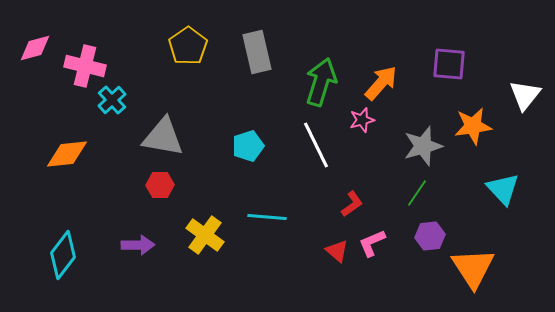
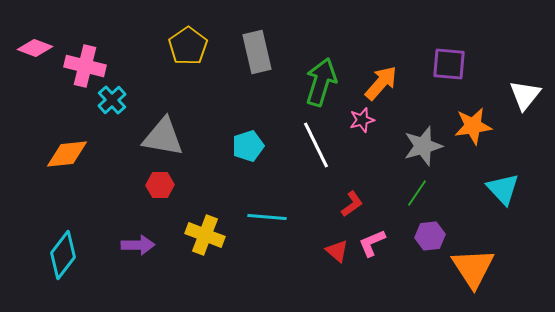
pink diamond: rotated 36 degrees clockwise
yellow cross: rotated 15 degrees counterclockwise
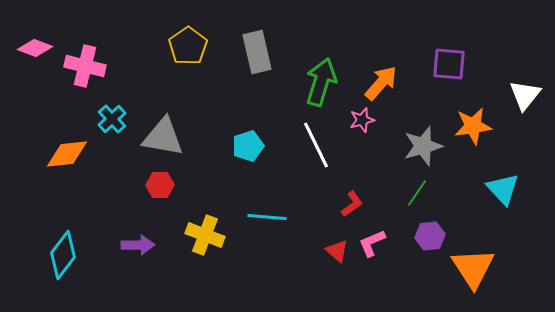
cyan cross: moved 19 px down
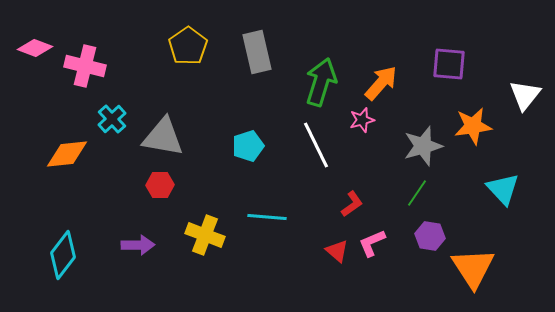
purple hexagon: rotated 16 degrees clockwise
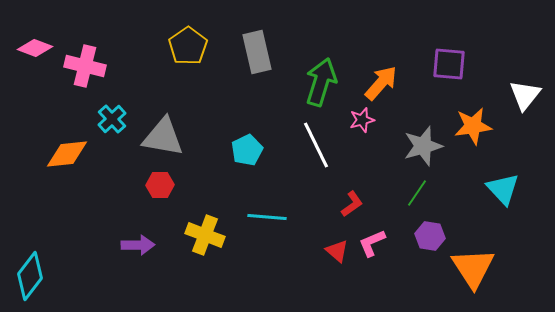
cyan pentagon: moved 1 px left, 4 px down; rotated 8 degrees counterclockwise
cyan diamond: moved 33 px left, 21 px down
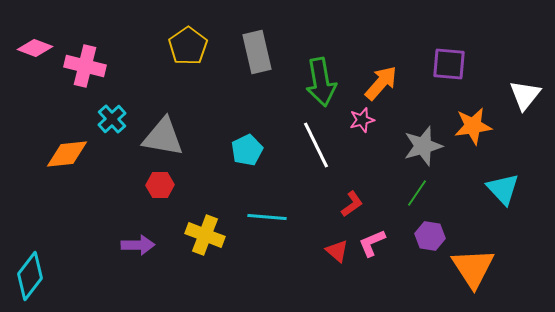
green arrow: rotated 153 degrees clockwise
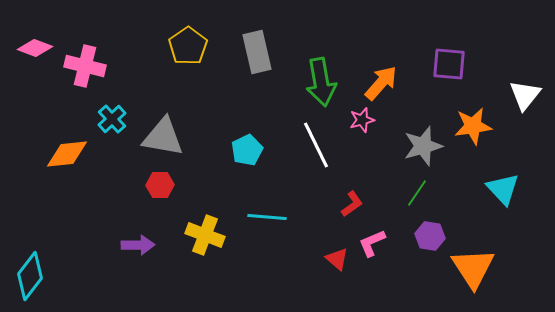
red triangle: moved 8 px down
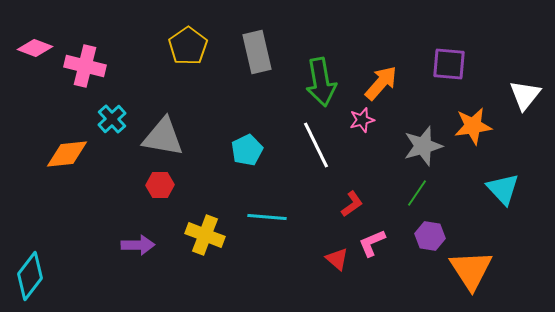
orange triangle: moved 2 px left, 2 px down
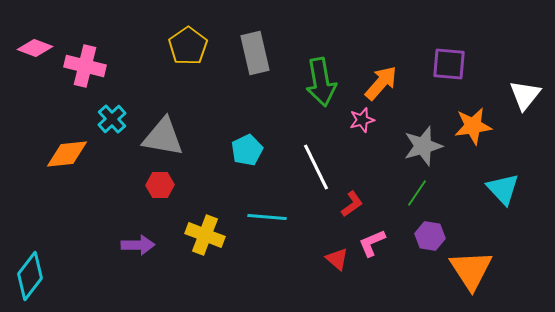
gray rectangle: moved 2 px left, 1 px down
white line: moved 22 px down
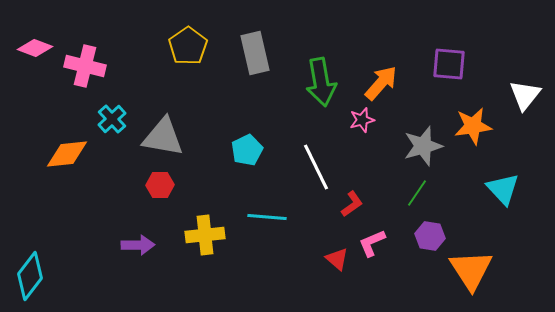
yellow cross: rotated 27 degrees counterclockwise
